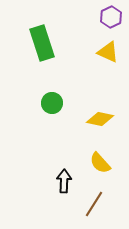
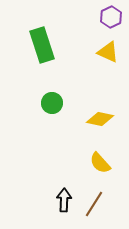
green rectangle: moved 2 px down
black arrow: moved 19 px down
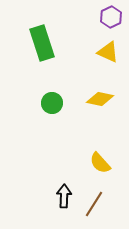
green rectangle: moved 2 px up
yellow diamond: moved 20 px up
black arrow: moved 4 px up
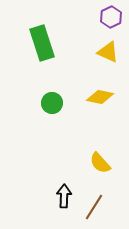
yellow diamond: moved 2 px up
brown line: moved 3 px down
